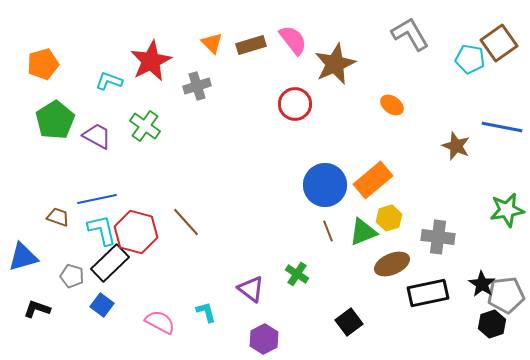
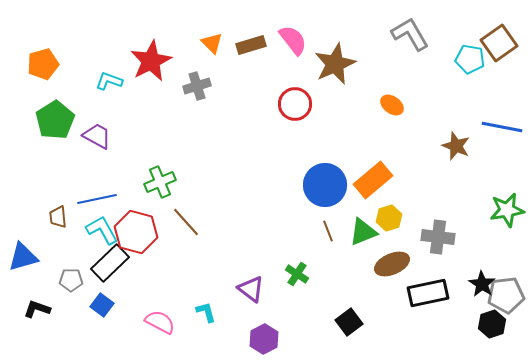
green cross at (145, 126): moved 15 px right, 56 px down; rotated 32 degrees clockwise
brown trapezoid at (58, 217): rotated 115 degrees counterclockwise
cyan L-shape at (102, 230): rotated 16 degrees counterclockwise
gray pentagon at (72, 276): moved 1 px left, 4 px down; rotated 15 degrees counterclockwise
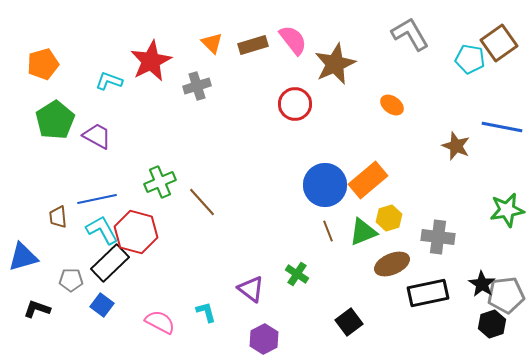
brown rectangle at (251, 45): moved 2 px right
orange rectangle at (373, 180): moved 5 px left
brown line at (186, 222): moved 16 px right, 20 px up
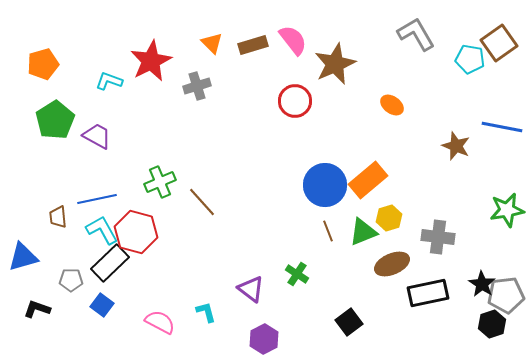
gray L-shape at (410, 34): moved 6 px right
red circle at (295, 104): moved 3 px up
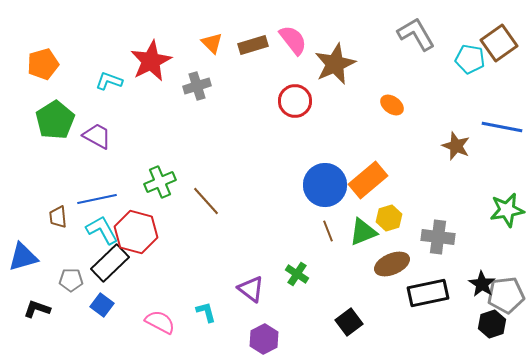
brown line at (202, 202): moved 4 px right, 1 px up
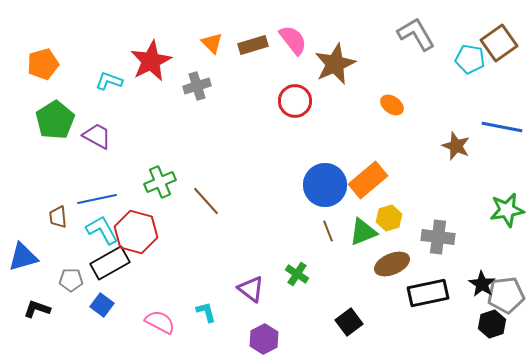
black rectangle at (110, 263): rotated 15 degrees clockwise
